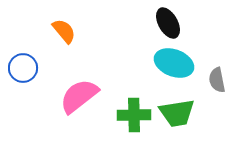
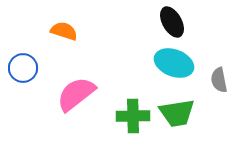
black ellipse: moved 4 px right, 1 px up
orange semicircle: rotated 32 degrees counterclockwise
gray semicircle: moved 2 px right
pink semicircle: moved 3 px left, 2 px up
green cross: moved 1 px left, 1 px down
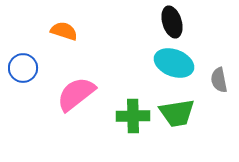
black ellipse: rotated 12 degrees clockwise
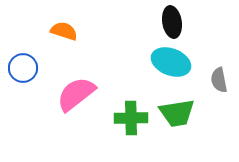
black ellipse: rotated 8 degrees clockwise
cyan ellipse: moved 3 px left, 1 px up
green cross: moved 2 px left, 2 px down
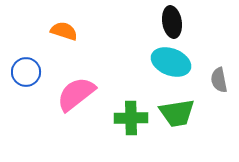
blue circle: moved 3 px right, 4 px down
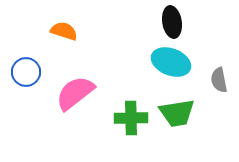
pink semicircle: moved 1 px left, 1 px up
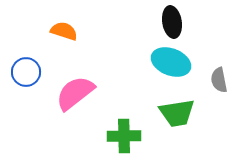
green cross: moved 7 px left, 18 px down
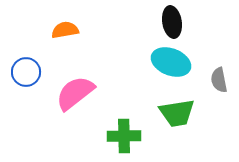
orange semicircle: moved 1 px right, 1 px up; rotated 28 degrees counterclockwise
